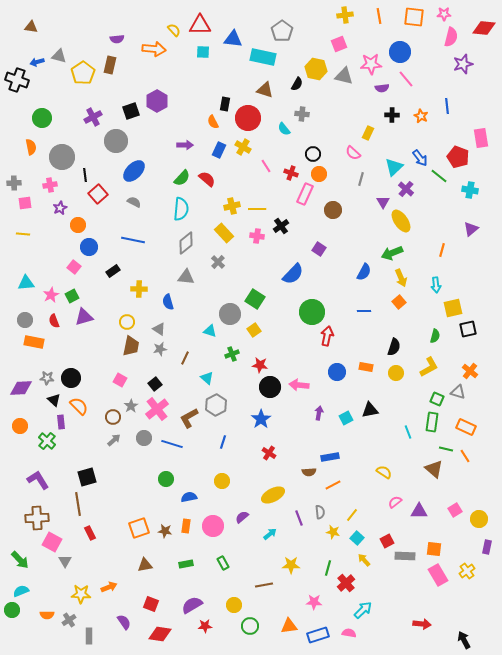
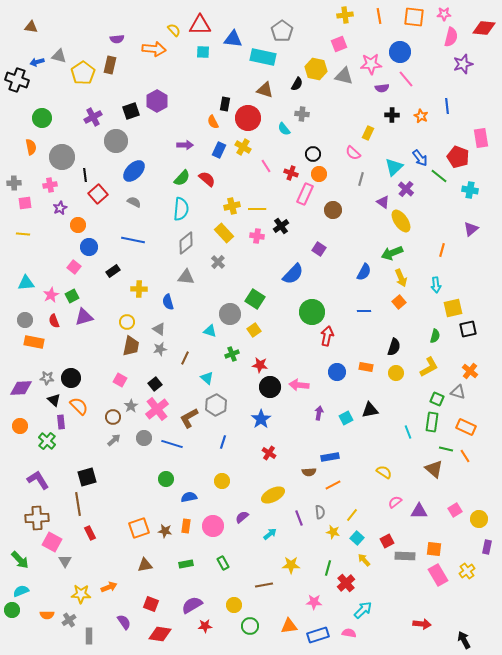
purple triangle at (383, 202): rotated 24 degrees counterclockwise
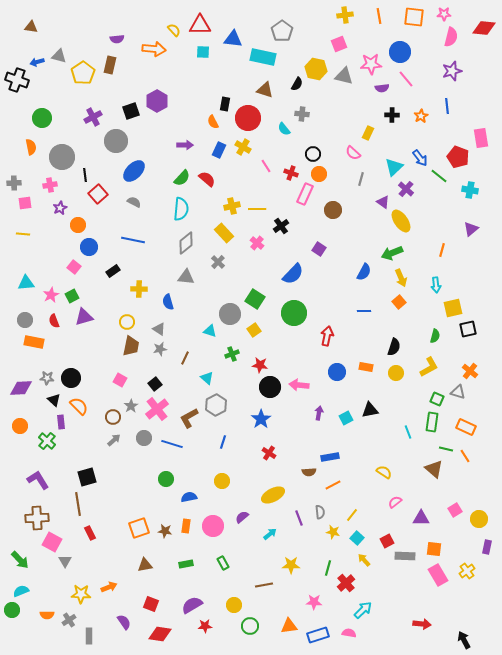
purple star at (463, 64): moved 11 px left, 7 px down
orange star at (421, 116): rotated 16 degrees clockwise
pink cross at (257, 236): moved 7 px down; rotated 32 degrees clockwise
green circle at (312, 312): moved 18 px left, 1 px down
purple triangle at (419, 511): moved 2 px right, 7 px down
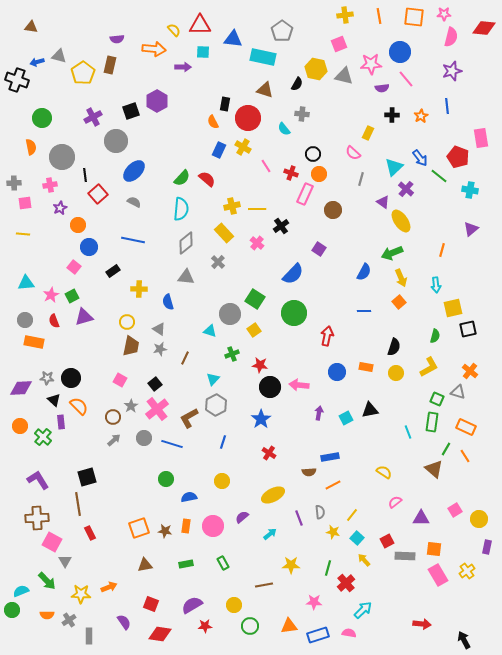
purple arrow at (185, 145): moved 2 px left, 78 px up
cyan triangle at (207, 378): moved 6 px right, 1 px down; rotated 32 degrees clockwise
green cross at (47, 441): moved 4 px left, 4 px up
green line at (446, 449): rotated 72 degrees counterclockwise
green arrow at (20, 560): moved 27 px right, 21 px down
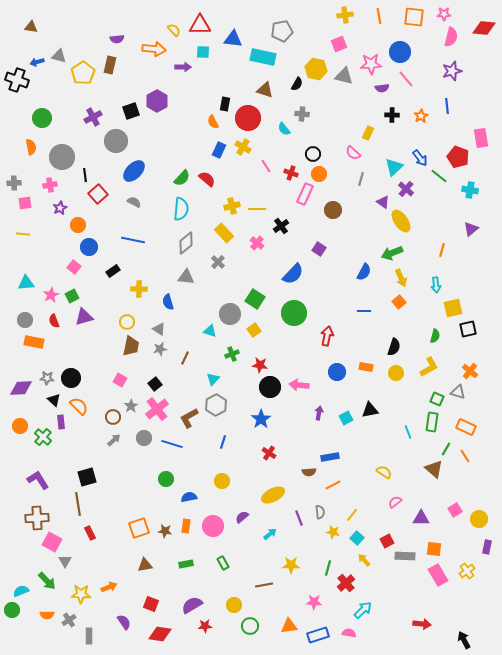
gray pentagon at (282, 31): rotated 25 degrees clockwise
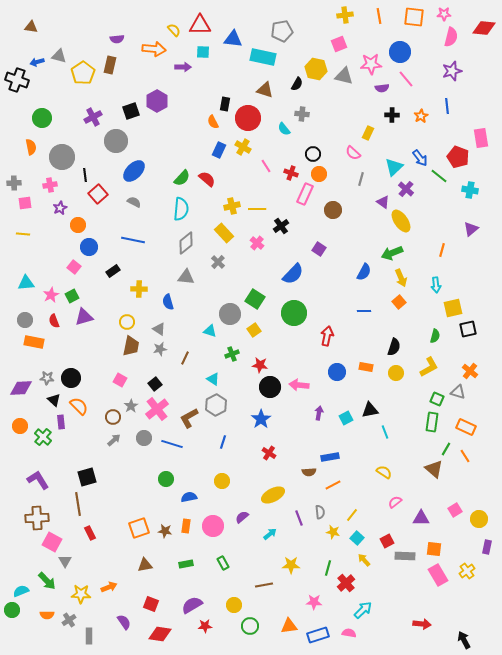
cyan triangle at (213, 379): rotated 40 degrees counterclockwise
cyan line at (408, 432): moved 23 px left
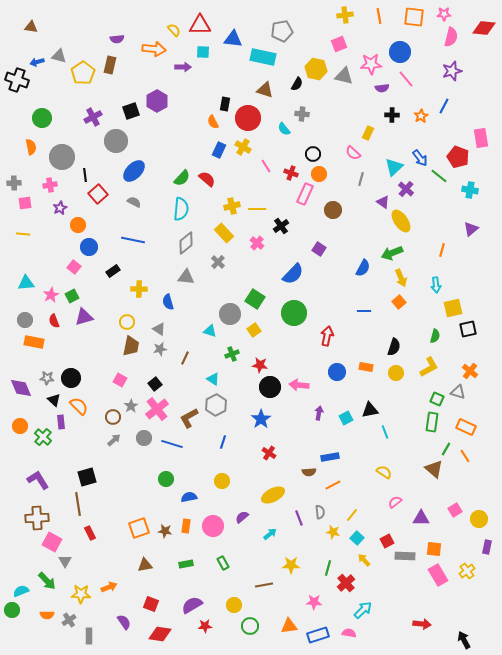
blue line at (447, 106): moved 3 px left; rotated 35 degrees clockwise
blue semicircle at (364, 272): moved 1 px left, 4 px up
purple diamond at (21, 388): rotated 70 degrees clockwise
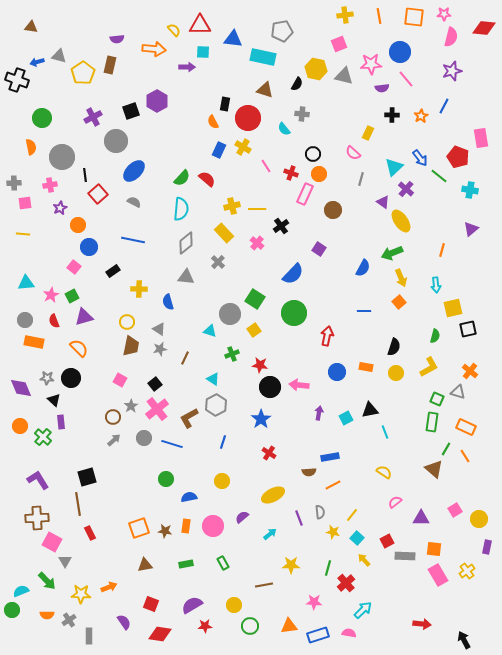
purple arrow at (183, 67): moved 4 px right
orange semicircle at (79, 406): moved 58 px up
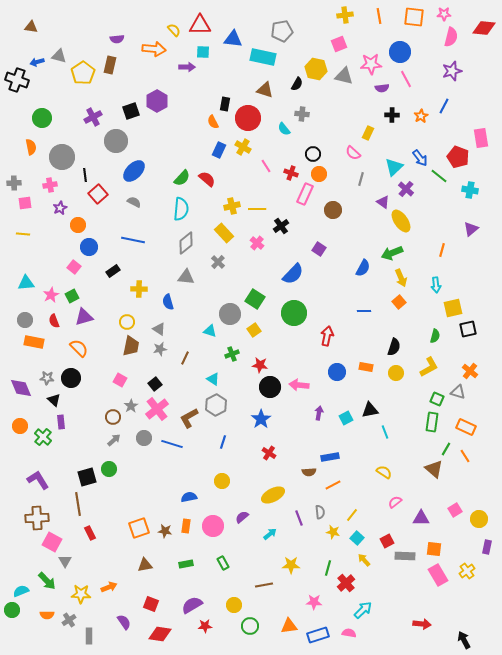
pink line at (406, 79): rotated 12 degrees clockwise
green circle at (166, 479): moved 57 px left, 10 px up
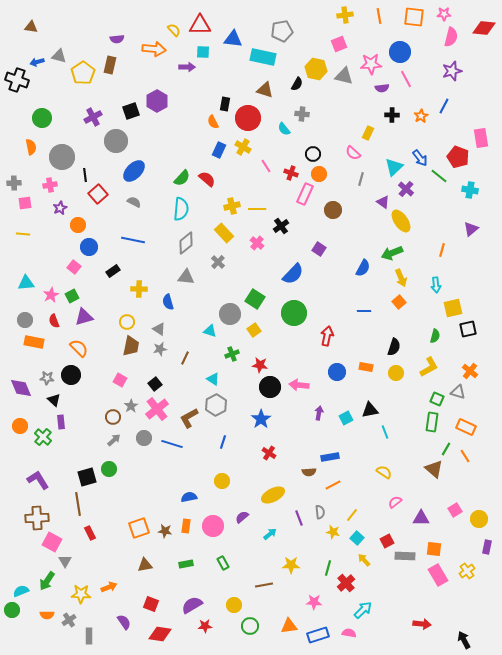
black circle at (71, 378): moved 3 px up
green arrow at (47, 581): rotated 78 degrees clockwise
